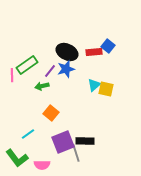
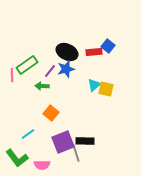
green arrow: rotated 16 degrees clockwise
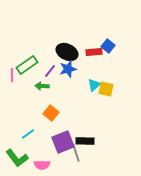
blue star: moved 2 px right
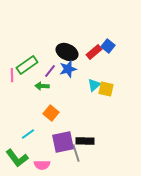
red rectangle: rotated 35 degrees counterclockwise
purple square: rotated 10 degrees clockwise
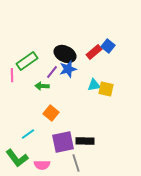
black ellipse: moved 2 px left, 2 px down
green rectangle: moved 4 px up
purple line: moved 2 px right, 1 px down
cyan triangle: rotated 32 degrees clockwise
gray line: moved 10 px down
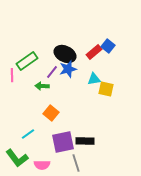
cyan triangle: moved 6 px up
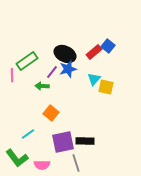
cyan triangle: rotated 40 degrees counterclockwise
yellow square: moved 2 px up
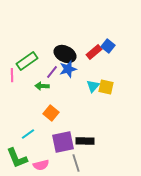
cyan triangle: moved 1 px left, 7 px down
green L-shape: rotated 15 degrees clockwise
pink semicircle: moved 1 px left; rotated 14 degrees counterclockwise
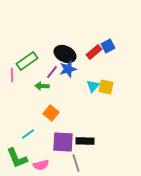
blue square: rotated 24 degrees clockwise
purple square: rotated 15 degrees clockwise
